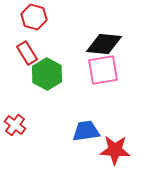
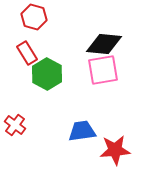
blue trapezoid: moved 4 px left
red star: rotated 8 degrees counterclockwise
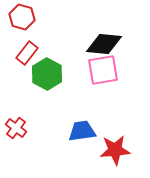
red hexagon: moved 12 px left
red rectangle: rotated 70 degrees clockwise
red cross: moved 1 px right, 3 px down
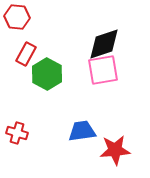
red hexagon: moved 5 px left; rotated 10 degrees counterclockwise
black diamond: rotated 24 degrees counterclockwise
red rectangle: moved 1 px left, 1 px down; rotated 10 degrees counterclockwise
red cross: moved 1 px right, 5 px down; rotated 20 degrees counterclockwise
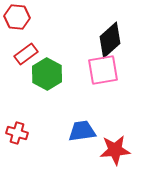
black diamond: moved 6 px right, 4 px up; rotated 24 degrees counterclockwise
red rectangle: rotated 25 degrees clockwise
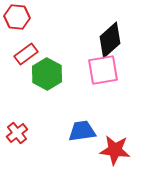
red cross: rotated 35 degrees clockwise
red star: rotated 12 degrees clockwise
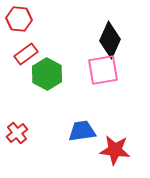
red hexagon: moved 2 px right, 2 px down
black diamond: rotated 24 degrees counterclockwise
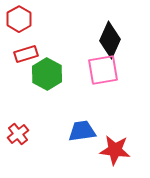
red hexagon: rotated 25 degrees clockwise
red rectangle: rotated 20 degrees clockwise
red cross: moved 1 px right, 1 px down
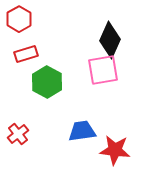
green hexagon: moved 8 px down
